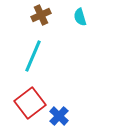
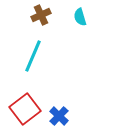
red square: moved 5 px left, 6 px down
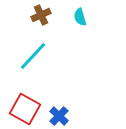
cyan line: rotated 20 degrees clockwise
red square: rotated 24 degrees counterclockwise
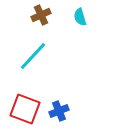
red square: rotated 8 degrees counterclockwise
blue cross: moved 5 px up; rotated 24 degrees clockwise
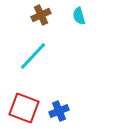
cyan semicircle: moved 1 px left, 1 px up
red square: moved 1 px left, 1 px up
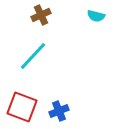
cyan semicircle: moved 17 px right; rotated 60 degrees counterclockwise
red square: moved 2 px left, 1 px up
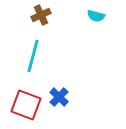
cyan line: rotated 28 degrees counterclockwise
red square: moved 4 px right, 2 px up
blue cross: moved 14 px up; rotated 24 degrees counterclockwise
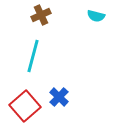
red square: moved 1 px left, 1 px down; rotated 28 degrees clockwise
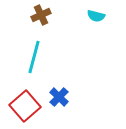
cyan line: moved 1 px right, 1 px down
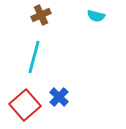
red square: moved 1 px up
